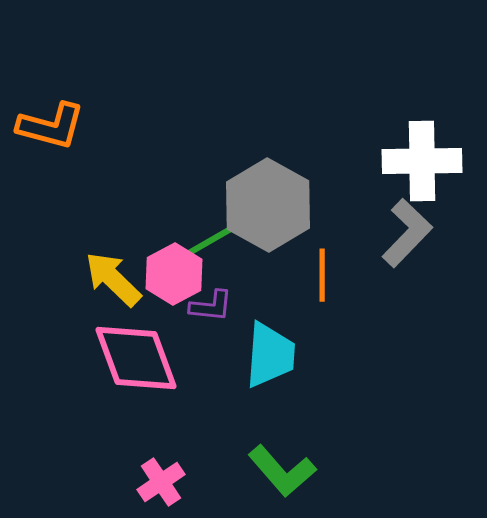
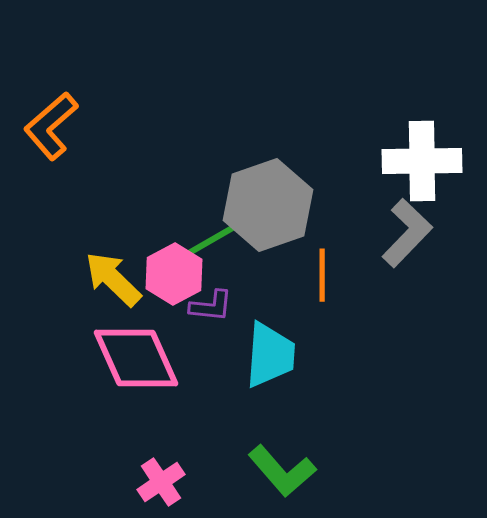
orange L-shape: rotated 124 degrees clockwise
gray hexagon: rotated 12 degrees clockwise
pink diamond: rotated 4 degrees counterclockwise
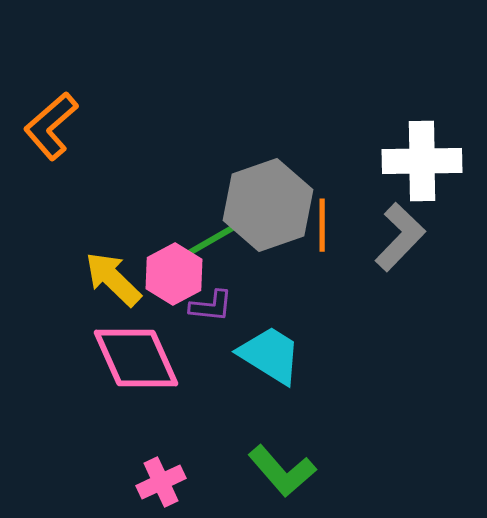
gray L-shape: moved 7 px left, 4 px down
orange line: moved 50 px up
cyan trapezoid: rotated 62 degrees counterclockwise
pink cross: rotated 9 degrees clockwise
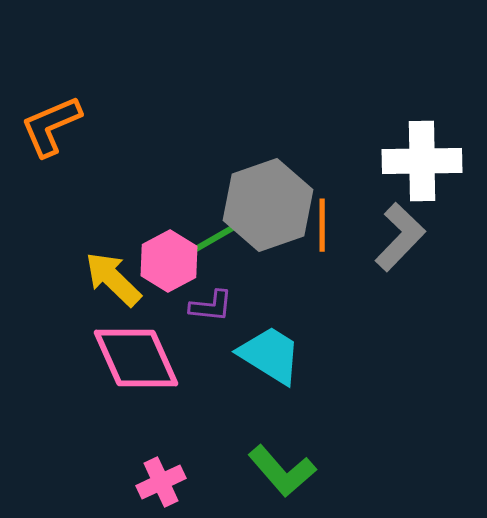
orange L-shape: rotated 18 degrees clockwise
pink hexagon: moved 5 px left, 13 px up
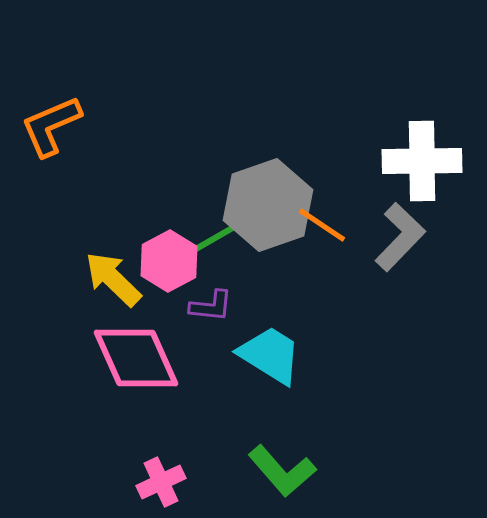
orange line: rotated 56 degrees counterclockwise
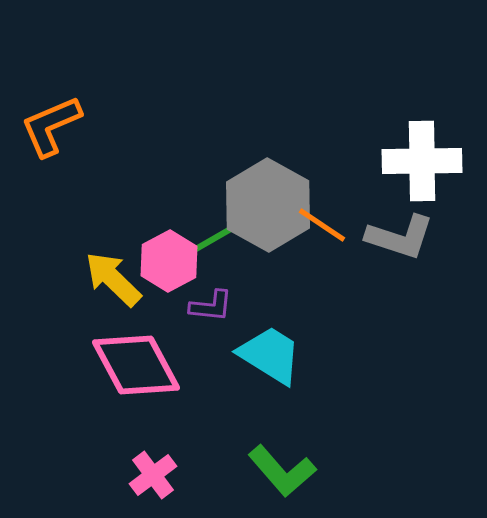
gray hexagon: rotated 12 degrees counterclockwise
gray L-shape: rotated 64 degrees clockwise
pink diamond: moved 7 px down; rotated 4 degrees counterclockwise
pink cross: moved 8 px left, 7 px up; rotated 12 degrees counterclockwise
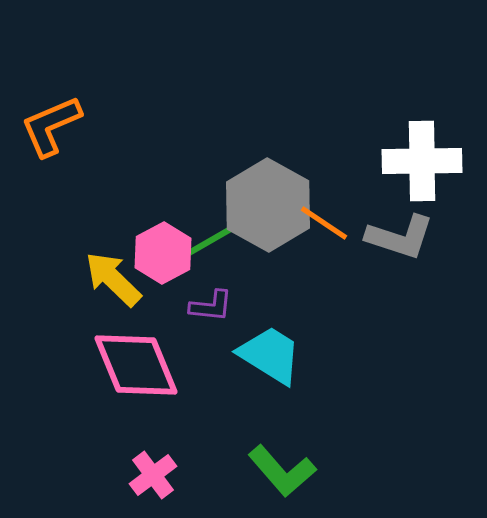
orange line: moved 2 px right, 2 px up
pink hexagon: moved 6 px left, 8 px up
pink diamond: rotated 6 degrees clockwise
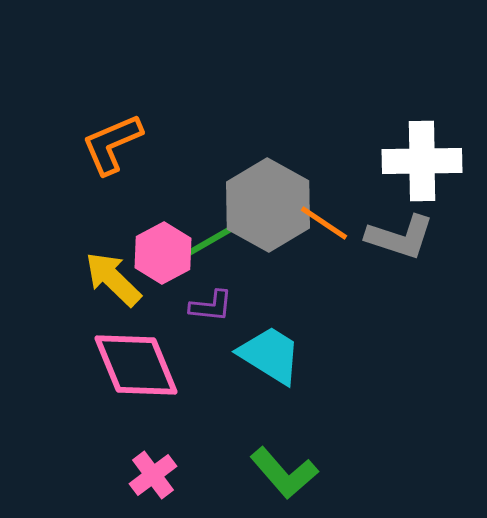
orange L-shape: moved 61 px right, 18 px down
green L-shape: moved 2 px right, 2 px down
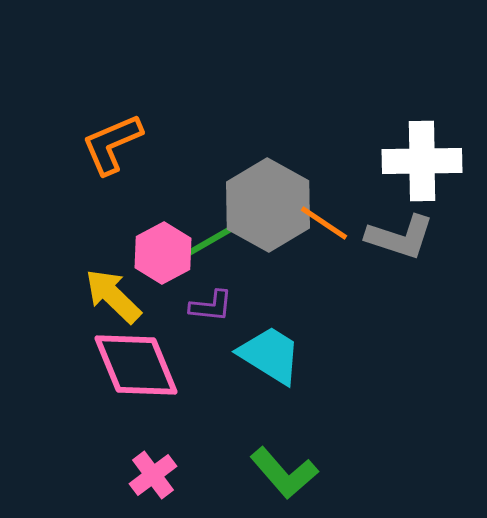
yellow arrow: moved 17 px down
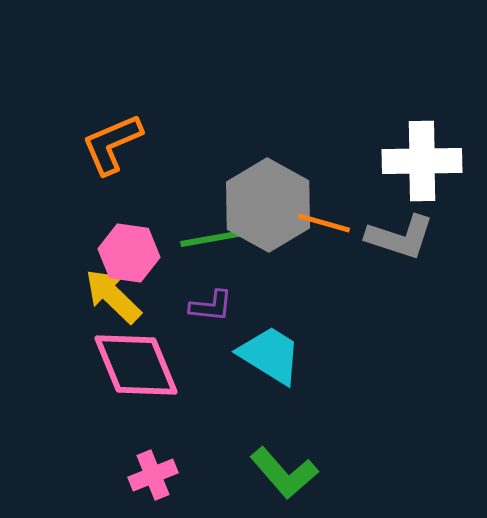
orange line: rotated 18 degrees counterclockwise
green line: rotated 20 degrees clockwise
pink hexagon: moved 34 px left; rotated 24 degrees counterclockwise
pink cross: rotated 15 degrees clockwise
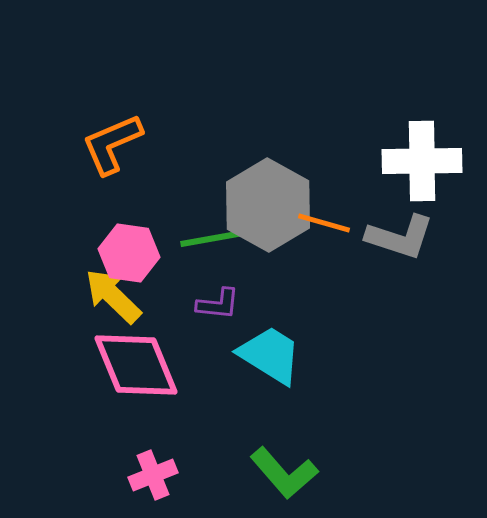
purple L-shape: moved 7 px right, 2 px up
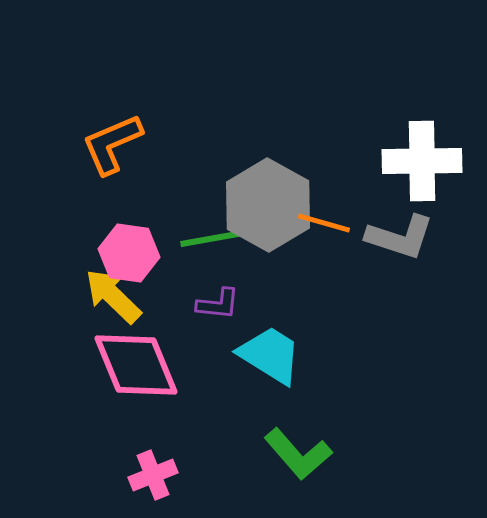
green L-shape: moved 14 px right, 19 px up
